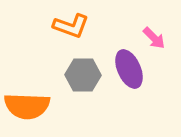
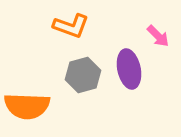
pink arrow: moved 4 px right, 2 px up
purple ellipse: rotated 12 degrees clockwise
gray hexagon: rotated 16 degrees counterclockwise
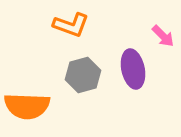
orange L-shape: moved 1 px up
pink arrow: moved 5 px right
purple ellipse: moved 4 px right
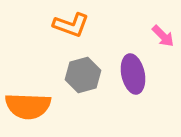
purple ellipse: moved 5 px down
orange semicircle: moved 1 px right
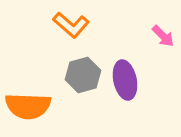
orange L-shape: rotated 21 degrees clockwise
purple ellipse: moved 8 px left, 6 px down
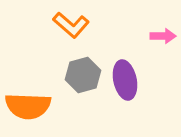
pink arrow: rotated 45 degrees counterclockwise
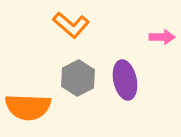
pink arrow: moved 1 px left, 1 px down
gray hexagon: moved 5 px left, 3 px down; rotated 12 degrees counterclockwise
orange semicircle: moved 1 px down
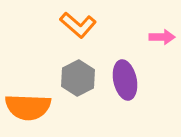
orange L-shape: moved 7 px right
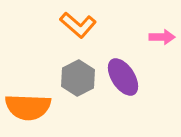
purple ellipse: moved 2 px left, 3 px up; rotated 21 degrees counterclockwise
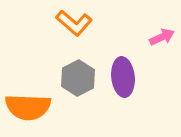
orange L-shape: moved 4 px left, 2 px up
pink arrow: rotated 25 degrees counterclockwise
purple ellipse: rotated 27 degrees clockwise
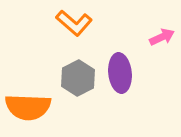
purple ellipse: moved 3 px left, 4 px up
